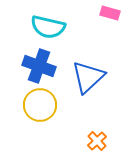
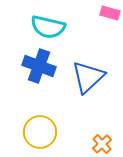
yellow circle: moved 27 px down
orange cross: moved 5 px right, 3 px down
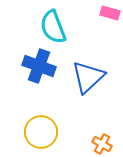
cyan semicircle: moved 5 px right; rotated 56 degrees clockwise
yellow circle: moved 1 px right
orange cross: rotated 18 degrees counterclockwise
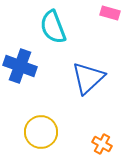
blue cross: moved 19 px left
blue triangle: moved 1 px down
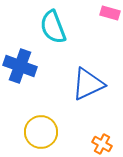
blue triangle: moved 6 px down; rotated 18 degrees clockwise
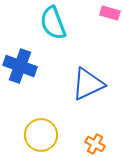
cyan semicircle: moved 4 px up
yellow circle: moved 3 px down
orange cross: moved 7 px left
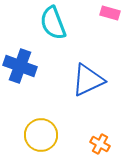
blue triangle: moved 4 px up
orange cross: moved 5 px right
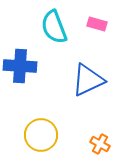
pink rectangle: moved 13 px left, 11 px down
cyan semicircle: moved 1 px right, 4 px down
blue cross: rotated 16 degrees counterclockwise
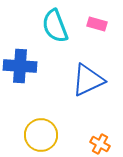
cyan semicircle: moved 1 px right, 1 px up
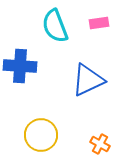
pink rectangle: moved 2 px right, 1 px up; rotated 24 degrees counterclockwise
